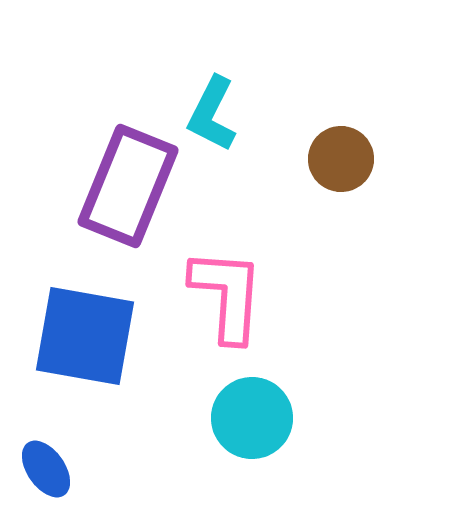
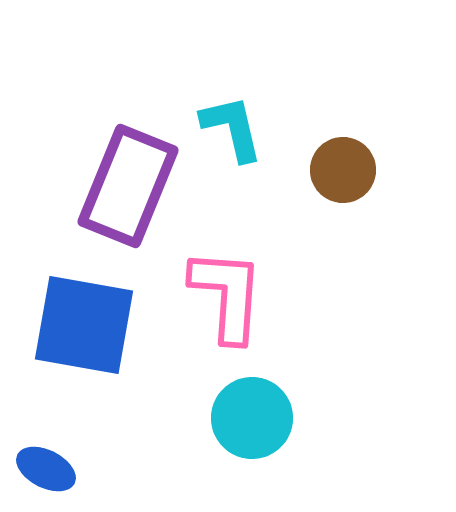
cyan L-shape: moved 20 px right, 14 px down; rotated 140 degrees clockwise
brown circle: moved 2 px right, 11 px down
blue square: moved 1 px left, 11 px up
blue ellipse: rotated 28 degrees counterclockwise
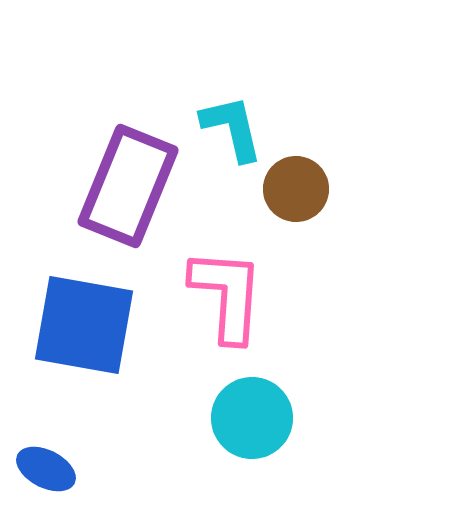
brown circle: moved 47 px left, 19 px down
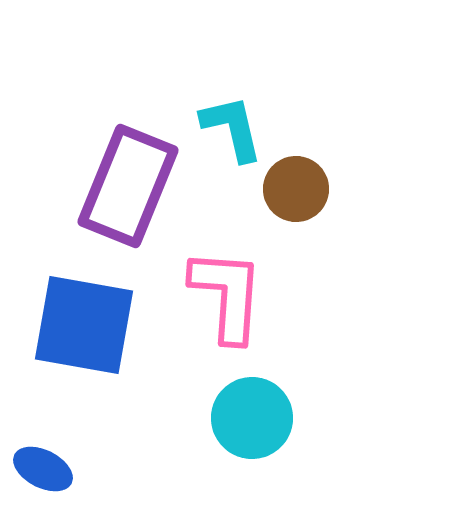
blue ellipse: moved 3 px left
